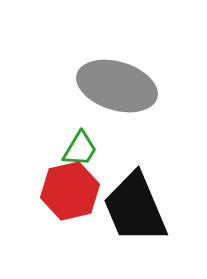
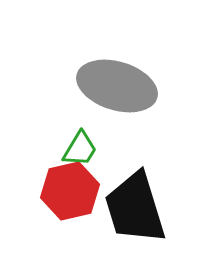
black trapezoid: rotated 6 degrees clockwise
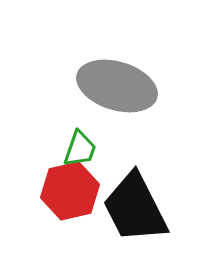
green trapezoid: rotated 12 degrees counterclockwise
black trapezoid: rotated 10 degrees counterclockwise
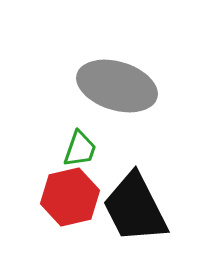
red hexagon: moved 6 px down
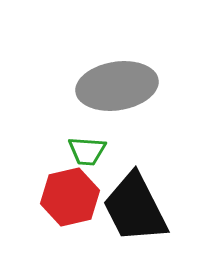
gray ellipse: rotated 26 degrees counterclockwise
green trapezoid: moved 7 px right, 2 px down; rotated 75 degrees clockwise
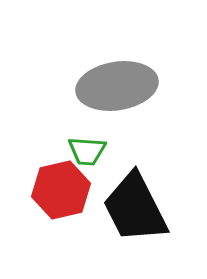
red hexagon: moved 9 px left, 7 px up
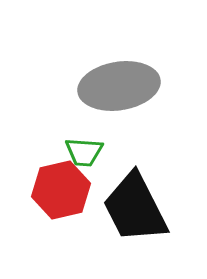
gray ellipse: moved 2 px right
green trapezoid: moved 3 px left, 1 px down
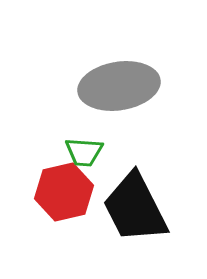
red hexagon: moved 3 px right, 2 px down
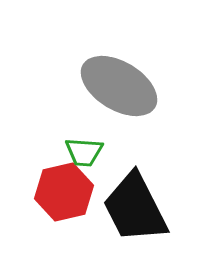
gray ellipse: rotated 40 degrees clockwise
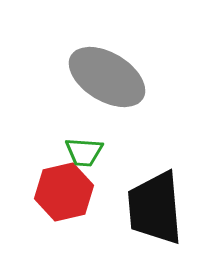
gray ellipse: moved 12 px left, 9 px up
black trapezoid: moved 20 px right; rotated 22 degrees clockwise
